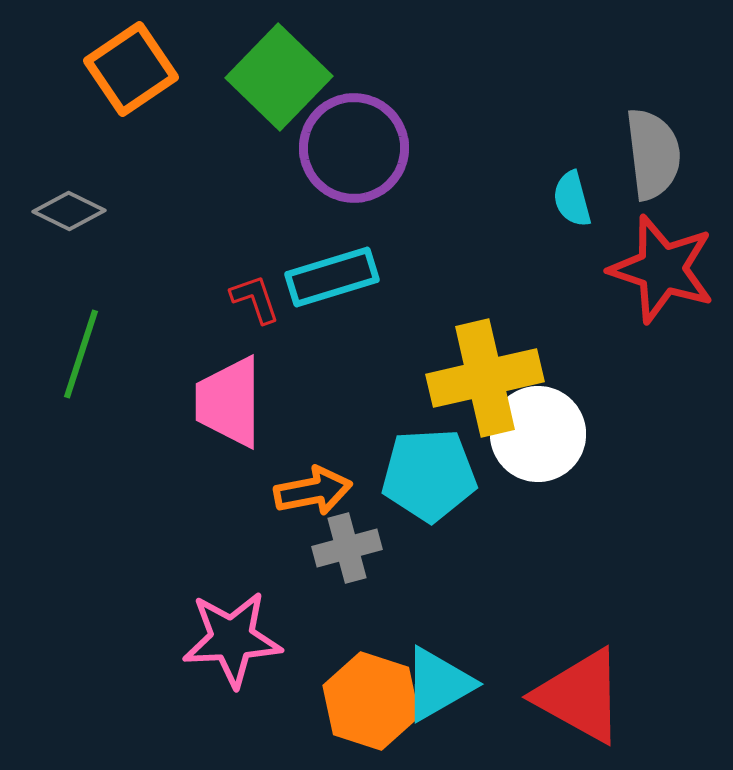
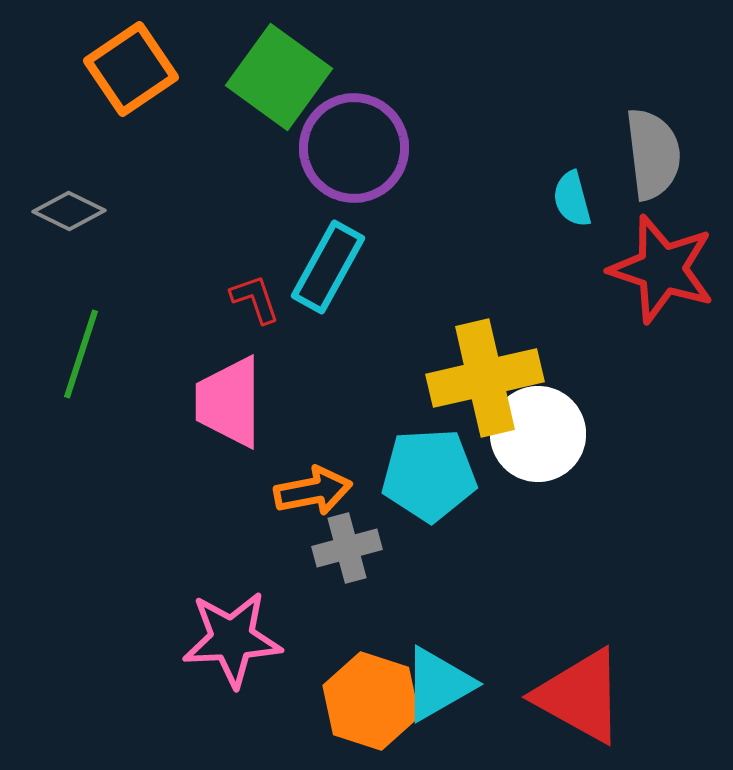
green square: rotated 8 degrees counterclockwise
cyan rectangle: moved 4 px left, 10 px up; rotated 44 degrees counterclockwise
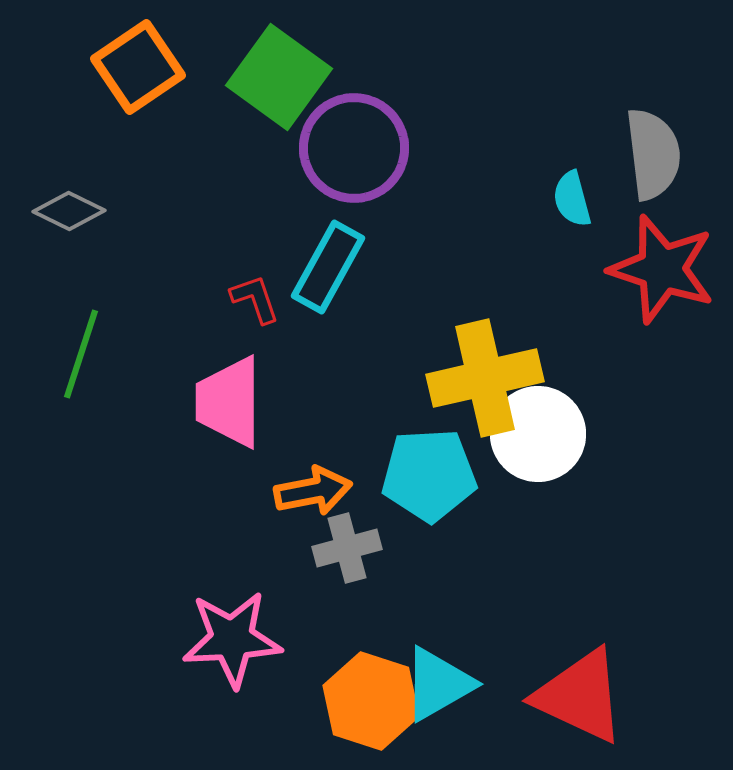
orange square: moved 7 px right, 2 px up
red triangle: rotated 4 degrees counterclockwise
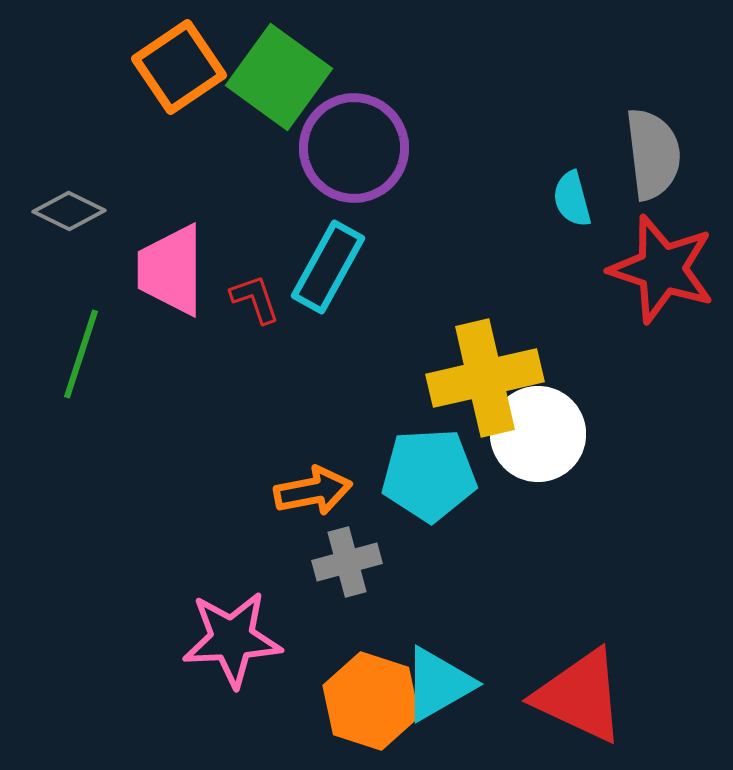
orange square: moved 41 px right
pink trapezoid: moved 58 px left, 132 px up
gray cross: moved 14 px down
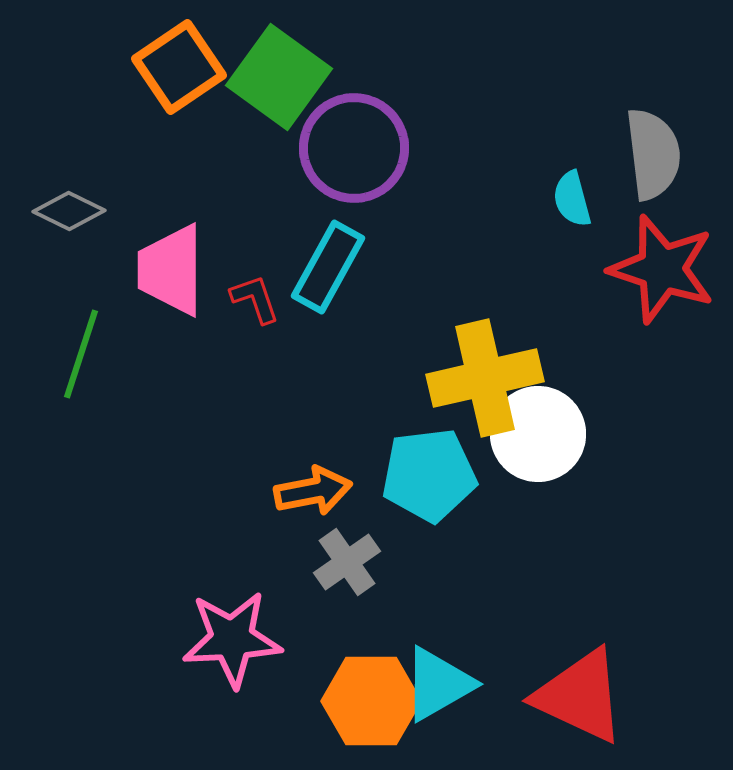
cyan pentagon: rotated 4 degrees counterclockwise
gray cross: rotated 20 degrees counterclockwise
orange hexagon: rotated 18 degrees counterclockwise
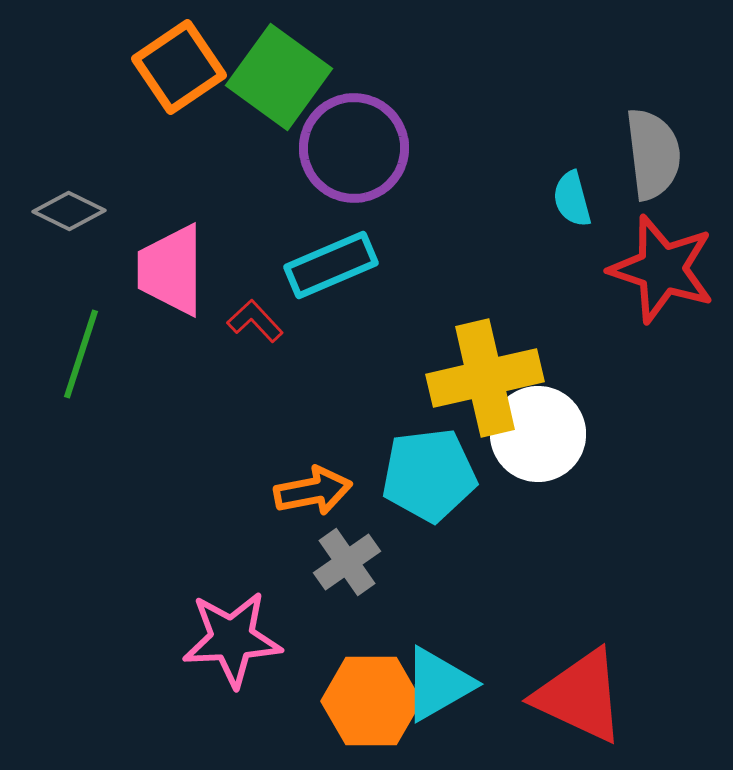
cyan rectangle: moved 3 px right, 2 px up; rotated 38 degrees clockwise
red L-shape: moved 22 px down; rotated 24 degrees counterclockwise
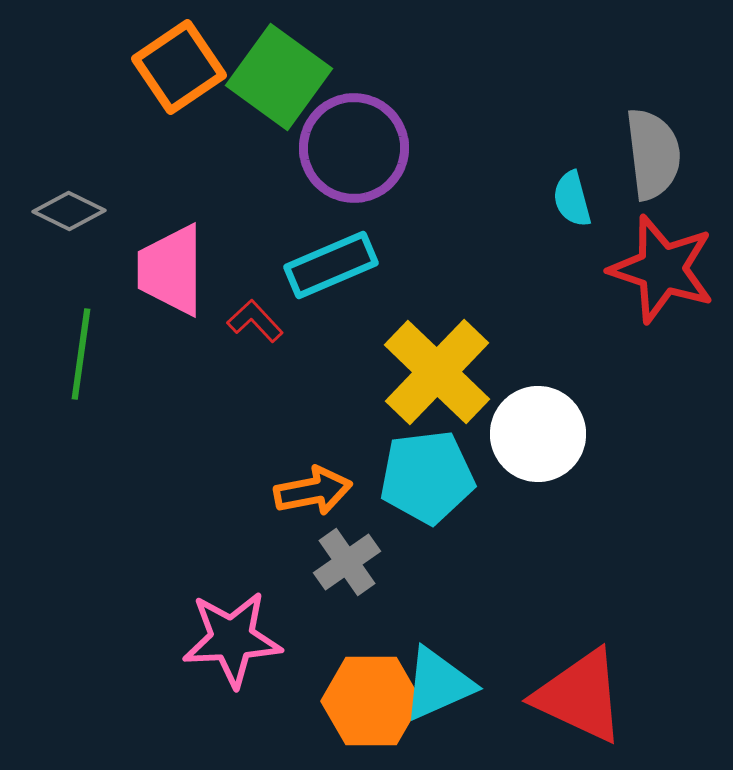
green line: rotated 10 degrees counterclockwise
yellow cross: moved 48 px left, 6 px up; rotated 33 degrees counterclockwise
cyan pentagon: moved 2 px left, 2 px down
cyan triangle: rotated 6 degrees clockwise
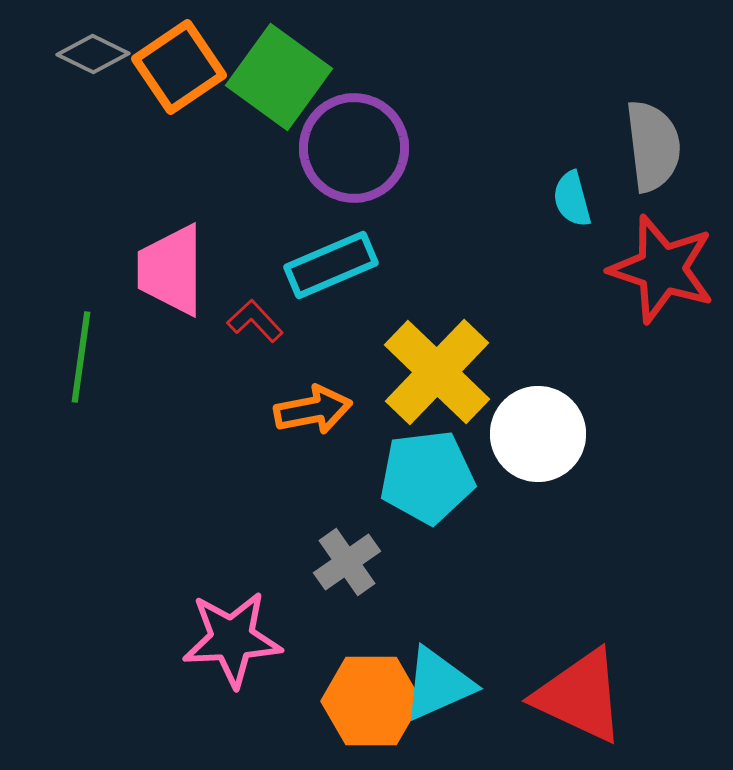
gray semicircle: moved 8 px up
gray diamond: moved 24 px right, 157 px up
green line: moved 3 px down
orange arrow: moved 81 px up
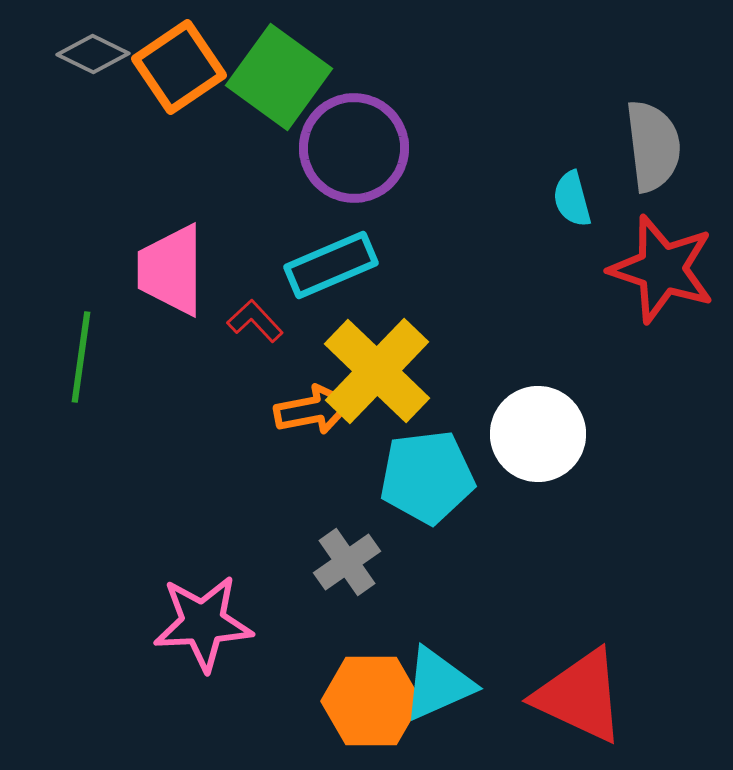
yellow cross: moved 60 px left, 1 px up
pink star: moved 29 px left, 16 px up
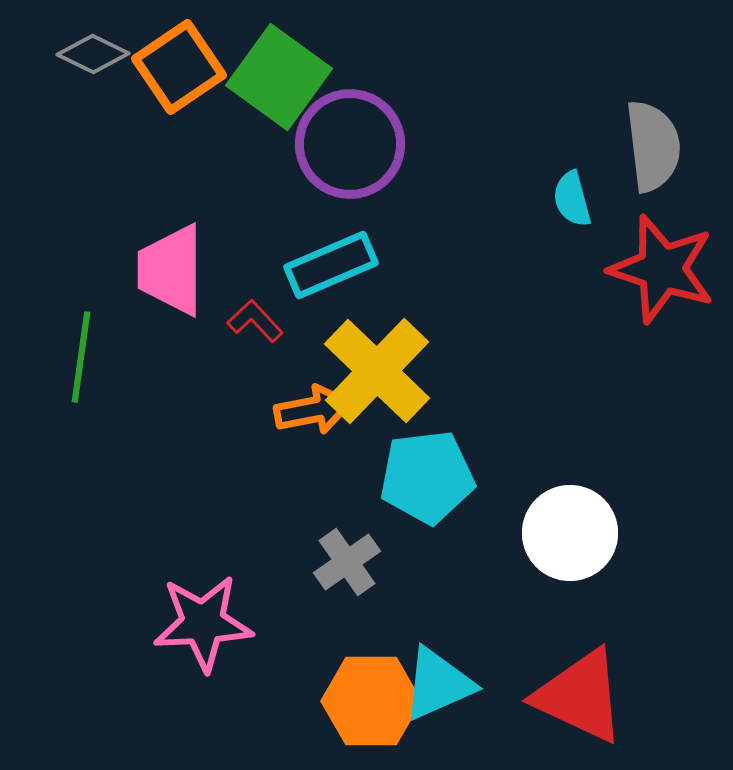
purple circle: moved 4 px left, 4 px up
white circle: moved 32 px right, 99 px down
